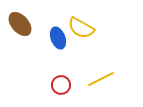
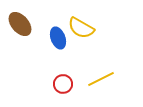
red circle: moved 2 px right, 1 px up
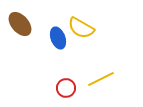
red circle: moved 3 px right, 4 px down
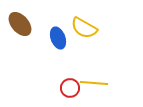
yellow semicircle: moved 3 px right
yellow line: moved 7 px left, 4 px down; rotated 32 degrees clockwise
red circle: moved 4 px right
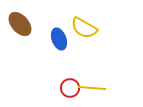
blue ellipse: moved 1 px right, 1 px down
yellow line: moved 2 px left, 5 px down
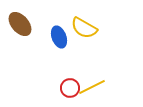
blue ellipse: moved 2 px up
yellow line: moved 1 px up; rotated 32 degrees counterclockwise
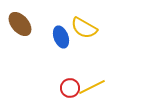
blue ellipse: moved 2 px right
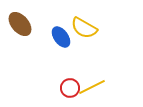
blue ellipse: rotated 15 degrees counterclockwise
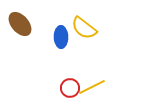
yellow semicircle: rotated 8 degrees clockwise
blue ellipse: rotated 35 degrees clockwise
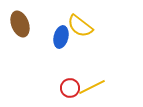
brown ellipse: rotated 20 degrees clockwise
yellow semicircle: moved 4 px left, 2 px up
blue ellipse: rotated 15 degrees clockwise
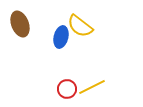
red circle: moved 3 px left, 1 px down
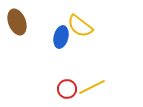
brown ellipse: moved 3 px left, 2 px up
